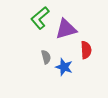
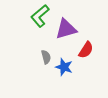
green L-shape: moved 2 px up
red semicircle: rotated 36 degrees clockwise
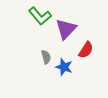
green L-shape: rotated 90 degrees counterclockwise
purple triangle: rotated 30 degrees counterclockwise
